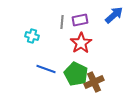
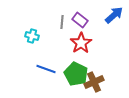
purple rectangle: rotated 49 degrees clockwise
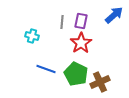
purple rectangle: moved 1 px right, 1 px down; rotated 63 degrees clockwise
brown cross: moved 6 px right
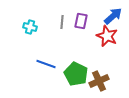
blue arrow: moved 1 px left, 1 px down
cyan cross: moved 2 px left, 9 px up
red star: moved 26 px right, 7 px up; rotated 15 degrees counterclockwise
blue line: moved 5 px up
brown cross: moved 1 px left, 1 px up
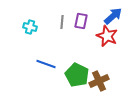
green pentagon: moved 1 px right, 1 px down
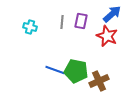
blue arrow: moved 1 px left, 2 px up
blue line: moved 9 px right, 6 px down
green pentagon: moved 1 px left, 4 px up; rotated 15 degrees counterclockwise
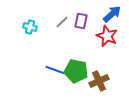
gray line: rotated 40 degrees clockwise
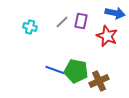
blue arrow: moved 3 px right, 1 px up; rotated 54 degrees clockwise
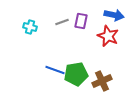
blue arrow: moved 1 px left, 2 px down
gray line: rotated 24 degrees clockwise
red star: moved 1 px right
green pentagon: moved 3 px down; rotated 20 degrees counterclockwise
brown cross: moved 3 px right
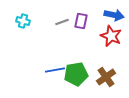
cyan cross: moved 7 px left, 6 px up
red star: moved 3 px right
blue line: rotated 30 degrees counterclockwise
brown cross: moved 4 px right, 4 px up; rotated 12 degrees counterclockwise
